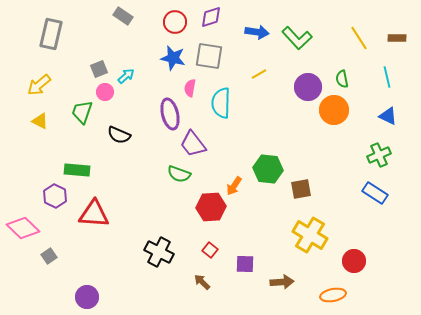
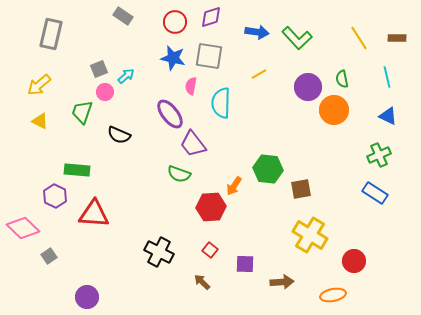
pink semicircle at (190, 88): moved 1 px right, 2 px up
purple ellipse at (170, 114): rotated 24 degrees counterclockwise
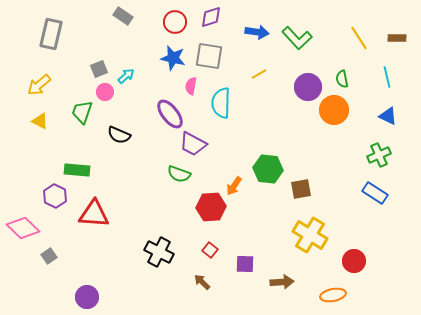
purple trapezoid at (193, 144): rotated 24 degrees counterclockwise
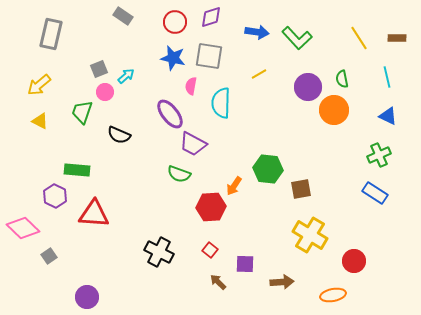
brown arrow at (202, 282): moved 16 px right
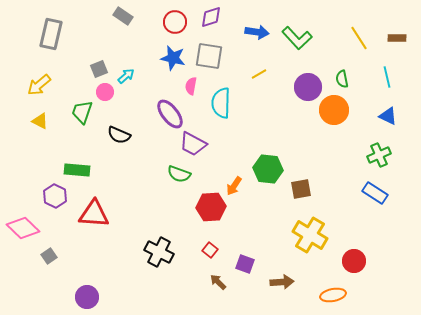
purple square at (245, 264): rotated 18 degrees clockwise
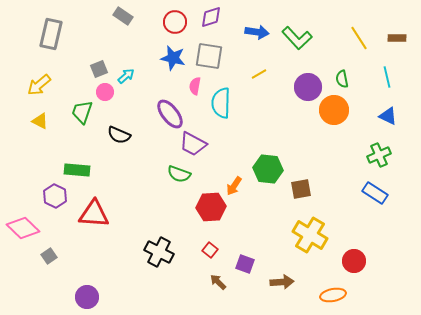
pink semicircle at (191, 86): moved 4 px right
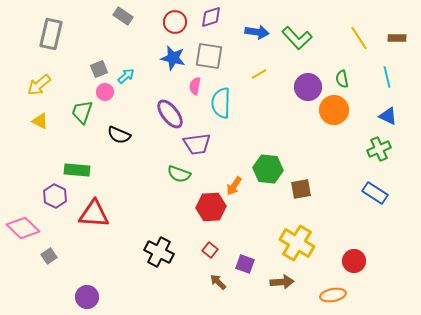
purple trapezoid at (193, 144): moved 4 px right; rotated 36 degrees counterclockwise
green cross at (379, 155): moved 6 px up
yellow cross at (310, 235): moved 13 px left, 8 px down
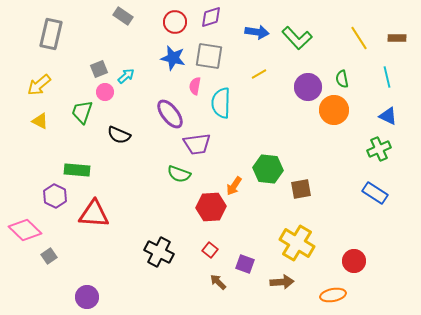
pink diamond at (23, 228): moved 2 px right, 2 px down
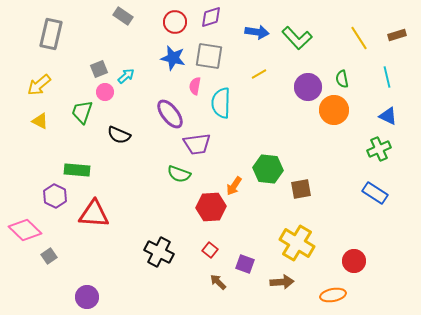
brown rectangle at (397, 38): moved 3 px up; rotated 18 degrees counterclockwise
